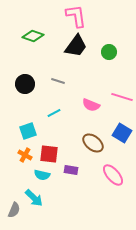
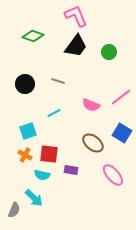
pink L-shape: rotated 15 degrees counterclockwise
pink line: moved 1 px left; rotated 55 degrees counterclockwise
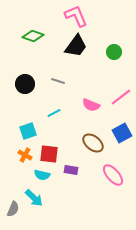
green circle: moved 5 px right
blue square: rotated 30 degrees clockwise
gray semicircle: moved 1 px left, 1 px up
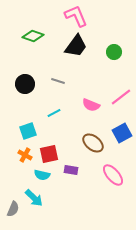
red square: rotated 18 degrees counterclockwise
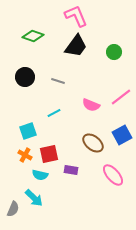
black circle: moved 7 px up
blue square: moved 2 px down
cyan semicircle: moved 2 px left
